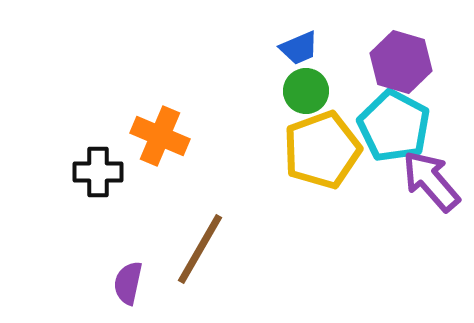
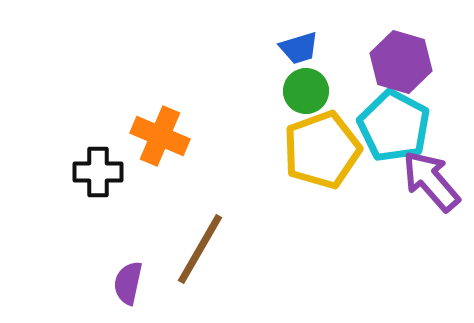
blue trapezoid: rotated 6 degrees clockwise
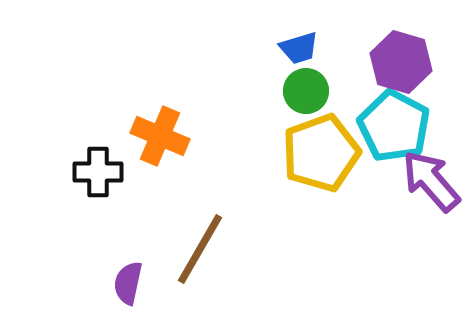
yellow pentagon: moved 1 px left, 3 px down
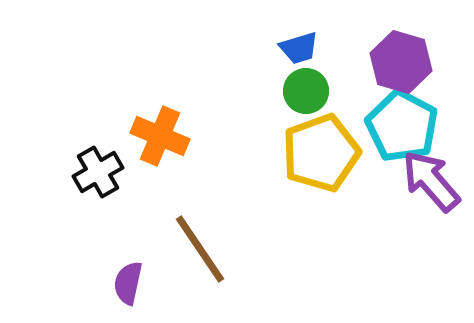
cyan pentagon: moved 8 px right
black cross: rotated 30 degrees counterclockwise
brown line: rotated 64 degrees counterclockwise
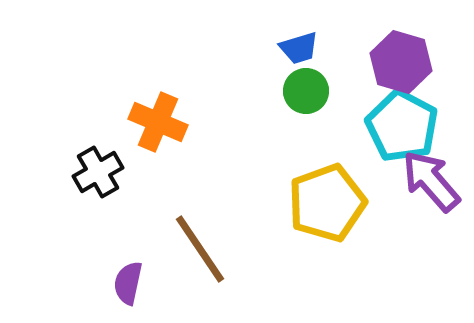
orange cross: moved 2 px left, 14 px up
yellow pentagon: moved 6 px right, 50 px down
